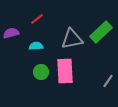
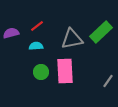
red line: moved 7 px down
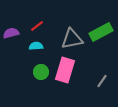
green rectangle: rotated 15 degrees clockwise
pink rectangle: moved 1 px up; rotated 20 degrees clockwise
gray line: moved 6 px left
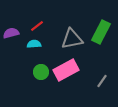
green rectangle: rotated 35 degrees counterclockwise
cyan semicircle: moved 2 px left, 2 px up
pink rectangle: moved 1 px right; rotated 45 degrees clockwise
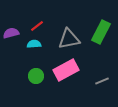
gray triangle: moved 3 px left
green circle: moved 5 px left, 4 px down
gray line: rotated 32 degrees clockwise
